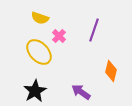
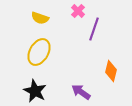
purple line: moved 1 px up
pink cross: moved 19 px right, 25 px up
yellow ellipse: rotated 72 degrees clockwise
black star: rotated 15 degrees counterclockwise
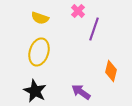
yellow ellipse: rotated 12 degrees counterclockwise
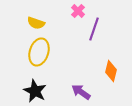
yellow semicircle: moved 4 px left, 5 px down
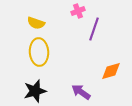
pink cross: rotated 24 degrees clockwise
yellow ellipse: rotated 20 degrees counterclockwise
orange diamond: rotated 60 degrees clockwise
black star: rotated 30 degrees clockwise
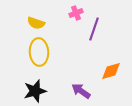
pink cross: moved 2 px left, 2 px down
purple arrow: moved 1 px up
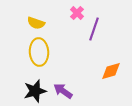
pink cross: moved 1 px right; rotated 24 degrees counterclockwise
purple arrow: moved 18 px left
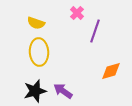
purple line: moved 1 px right, 2 px down
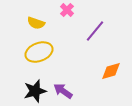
pink cross: moved 10 px left, 3 px up
purple line: rotated 20 degrees clockwise
yellow ellipse: rotated 72 degrees clockwise
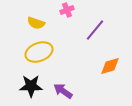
pink cross: rotated 24 degrees clockwise
purple line: moved 1 px up
orange diamond: moved 1 px left, 5 px up
black star: moved 4 px left, 5 px up; rotated 15 degrees clockwise
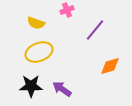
purple arrow: moved 1 px left, 2 px up
